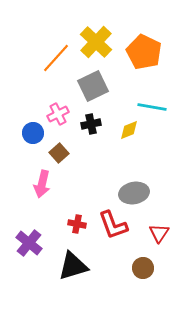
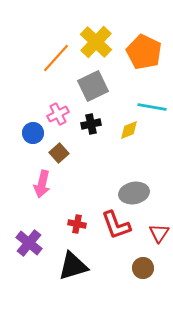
red L-shape: moved 3 px right
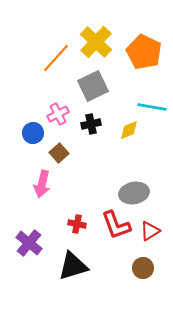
red triangle: moved 9 px left, 2 px up; rotated 25 degrees clockwise
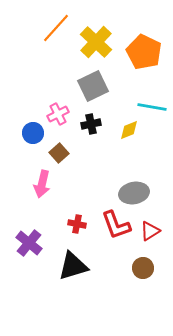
orange line: moved 30 px up
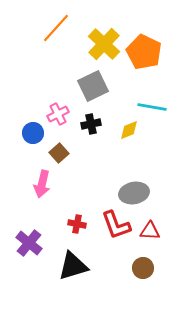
yellow cross: moved 8 px right, 2 px down
red triangle: rotated 35 degrees clockwise
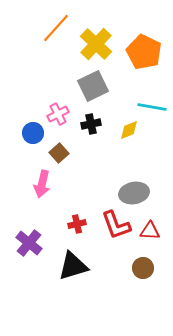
yellow cross: moved 8 px left
red cross: rotated 24 degrees counterclockwise
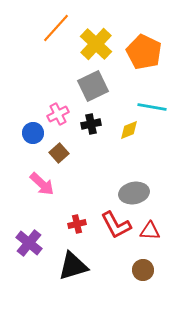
pink arrow: rotated 60 degrees counterclockwise
red L-shape: rotated 8 degrees counterclockwise
brown circle: moved 2 px down
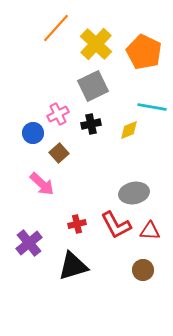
purple cross: rotated 12 degrees clockwise
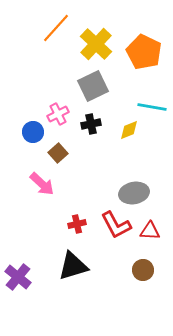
blue circle: moved 1 px up
brown square: moved 1 px left
purple cross: moved 11 px left, 34 px down; rotated 12 degrees counterclockwise
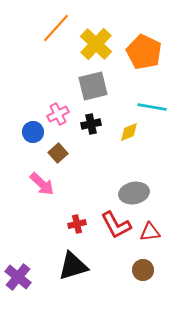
gray square: rotated 12 degrees clockwise
yellow diamond: moved 2 px down
red triangle: moved 1 px down; rotated 10 degrees counterclockwise
